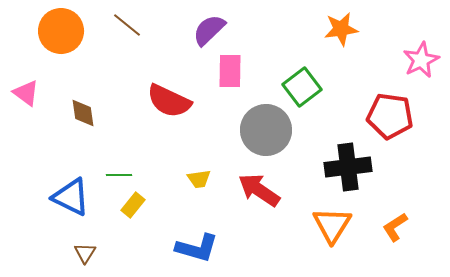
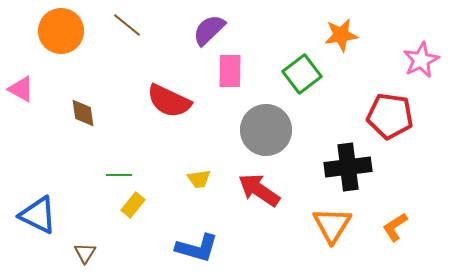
orange star: moved 6 px down
green square: moved 13 px up
pink triangle: moved 5 px left, 4 px up; rotated 8 degrees counterclockwise
blue triangle: moved 33 px left, 18 px down
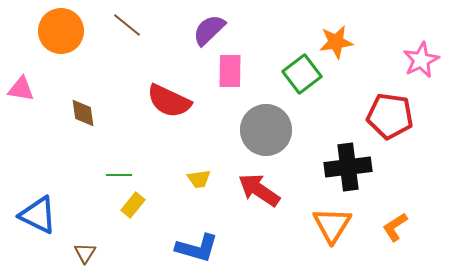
orange star: moved 5 px left, 7 px down
pink triangle: rotated 20 degrees counterclockwise
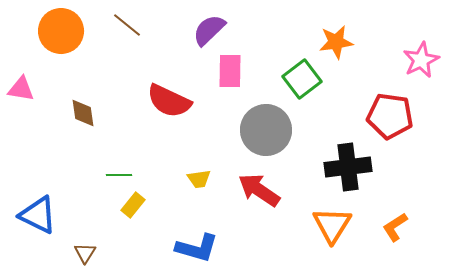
green square: moved 5 px down
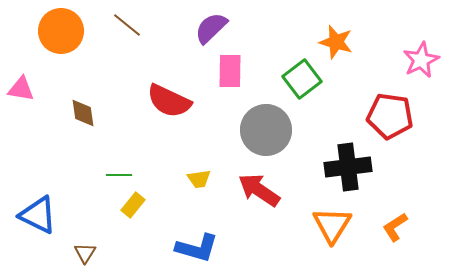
purple semicircle: moved 2 px right, 2 px up
orange star: rotated 24 degrees clockwise
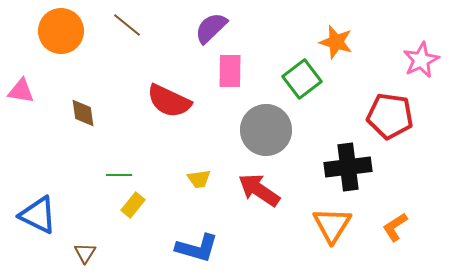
pink triangle: moved 2 px down
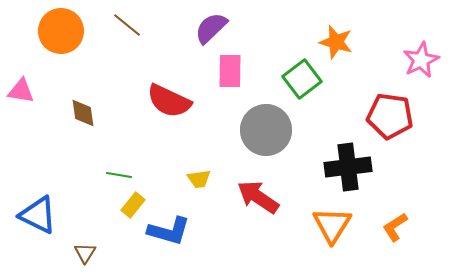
green line: rotated 10 degrees clockwise
red arrow: moved 1 px left, 7 px down
blue L-shape: moved 28 px left, 17 px up
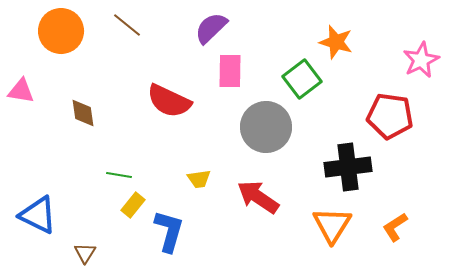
gray circle: moved 3 px up
blue L-shape: rotated 90 degrees counterclockwise
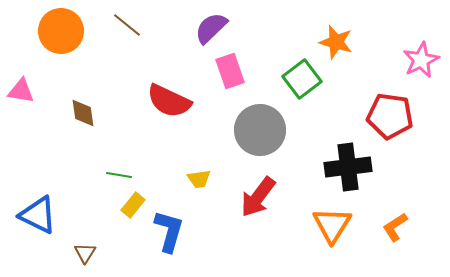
pink rectangle: rotated 20 degrees counterclockwise
gray circle: moved 6 px left, 3 px down
red arrow: rotated 87 degrees counterclockwise
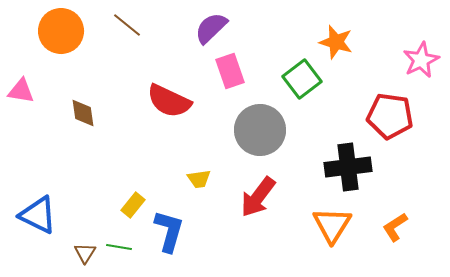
green line: moved 72 px down
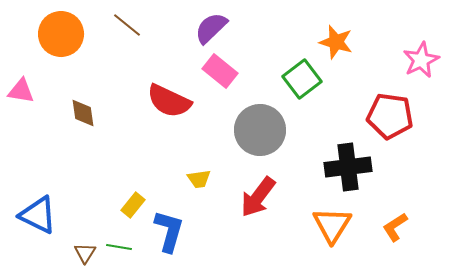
orange circle: moved 3 px down
pink rectangle: moved 10 px left; rotated 32 degrees counterclockwise
